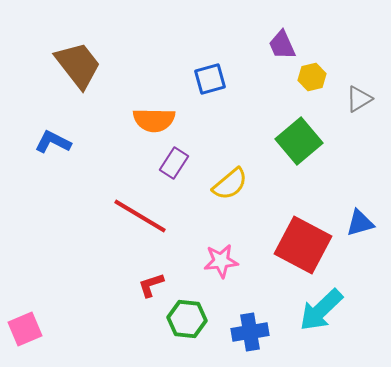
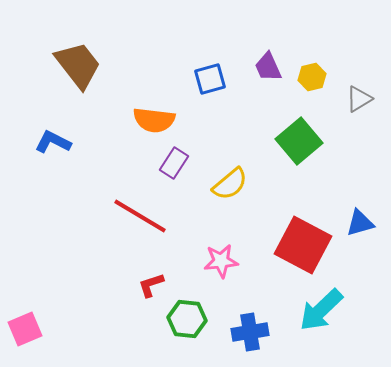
purple trapezoid: moved 14 px left, 22 px down
orange semicircle: rotated 6 degrees clockwise
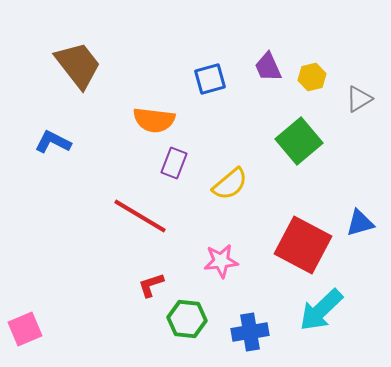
purple rectangle: rotated 12 degrees counterclockwise
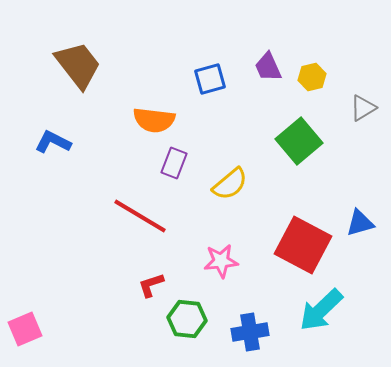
gray triangle: moved 4 px right, 9 px down
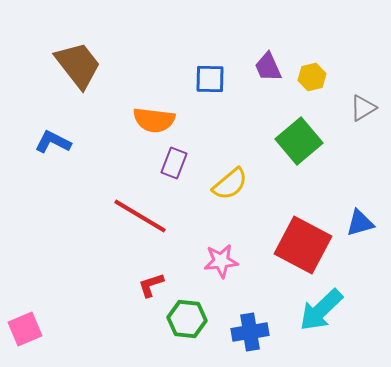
blue square: rotated 16 degrees clockwise
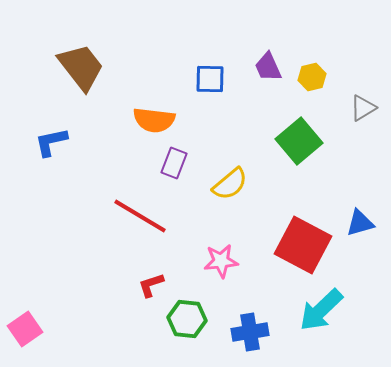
brown trapezoid: moved 3 px right, 2 px down
blue L-shape: moved 2 px left; rotated 39 degrees counterclockwise
pink square: rotated 12 degrees counterclockwise
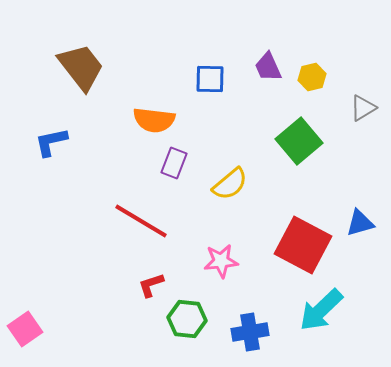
red line: moved 1 px right, 5 px down
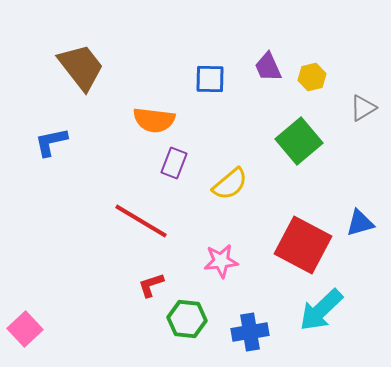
pink square: rotated 8 degrees counterclockwise
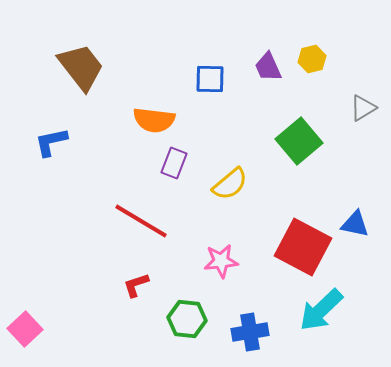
yellow hexagon: moved 18 px up
blue triangle: moved 5 px left, 1 px down; rotated 28 degrees clockwise
red square: moved 2 px down
red L-shape: moved 15 px left
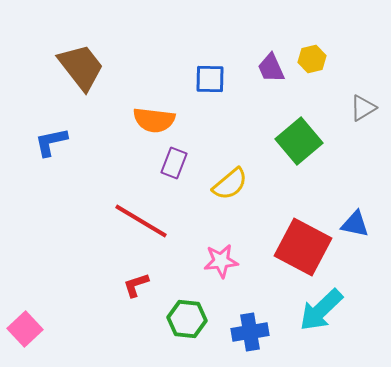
purple trapezoid: moved 3 px right, 1 px down
